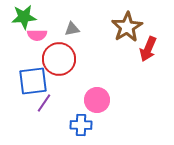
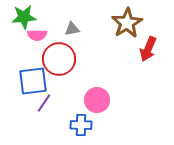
brown star: moved 4 px up
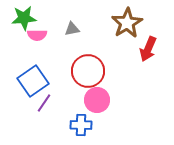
green star: moved 1 px down
red circle: moved 29 px right, 12 px down
blue square: rotated 28 degrees counterclockwise
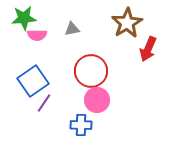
red circle: moved 3 px right
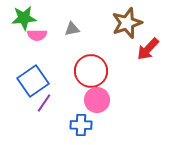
brown star: rotated 12 degrees clockwise
red arrow: rotated 20 degrees clockwise
